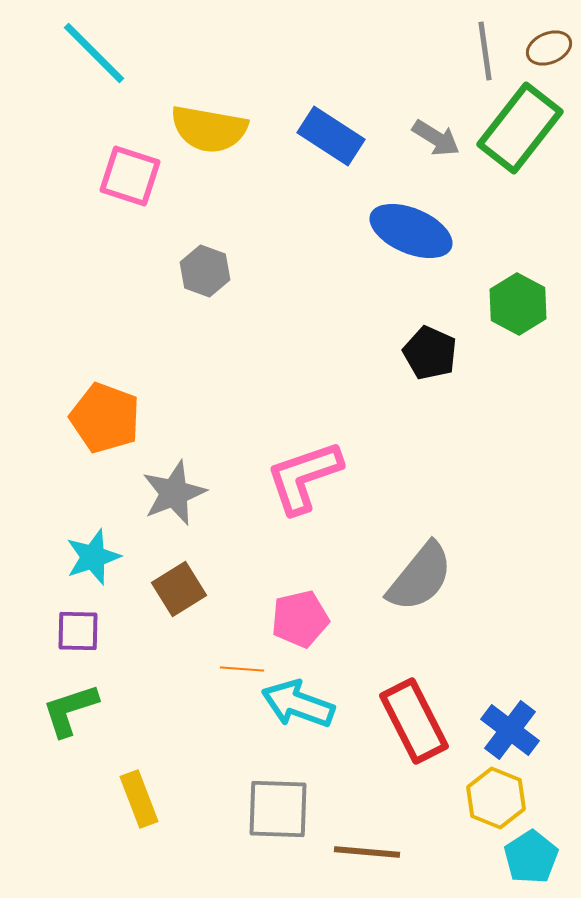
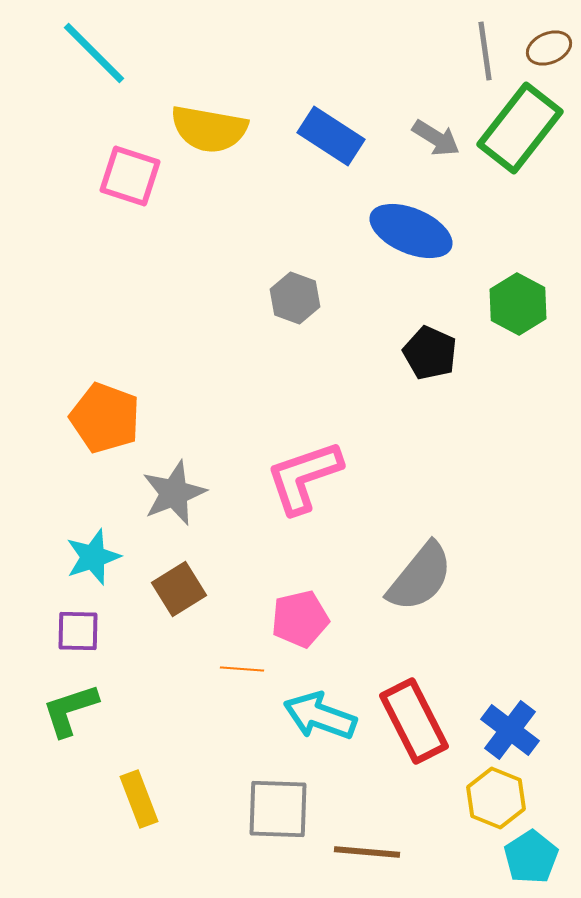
gray hexagon: moved 90 px right, 27 px down
cyan arrow: moved 22 px right, 12 px down
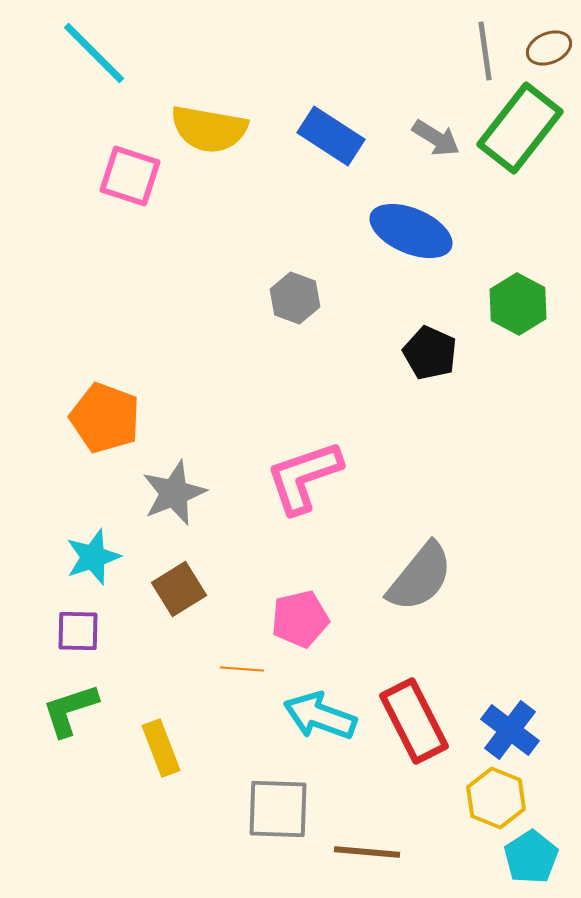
yellow rectangle: moved 22 px right, 51 px up
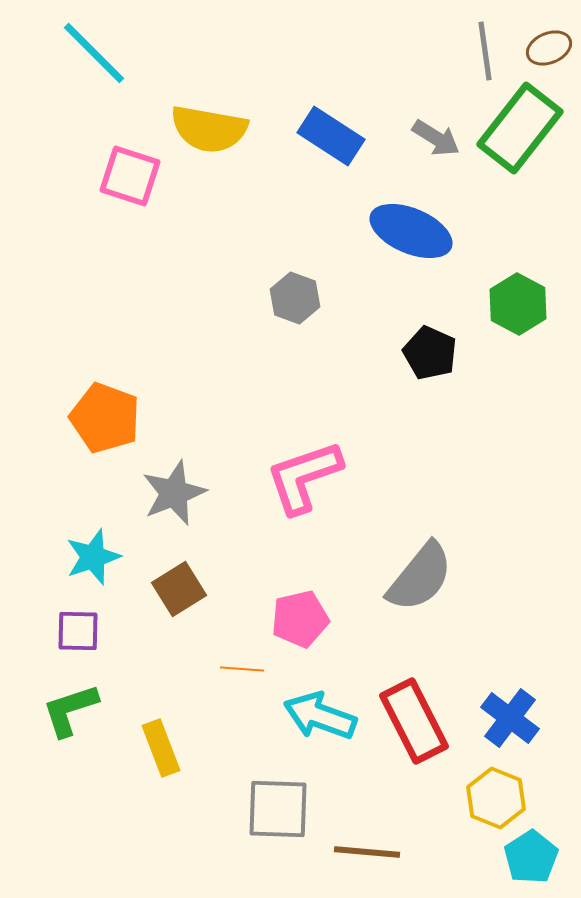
blue cross: moved 12 px up
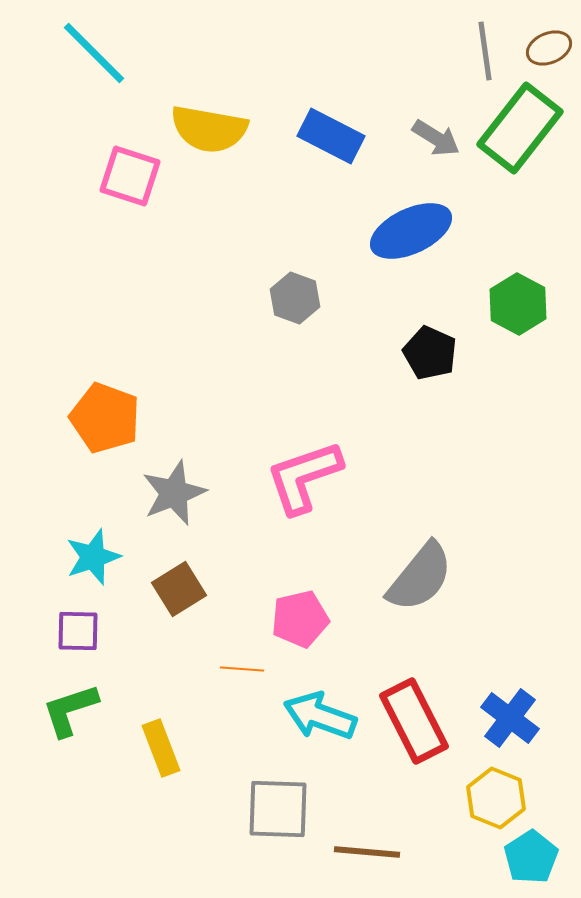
blue rectangle: rotated 6 degrees counterclockwise
blue ellipse: rotated 48 degrees counterclockwise
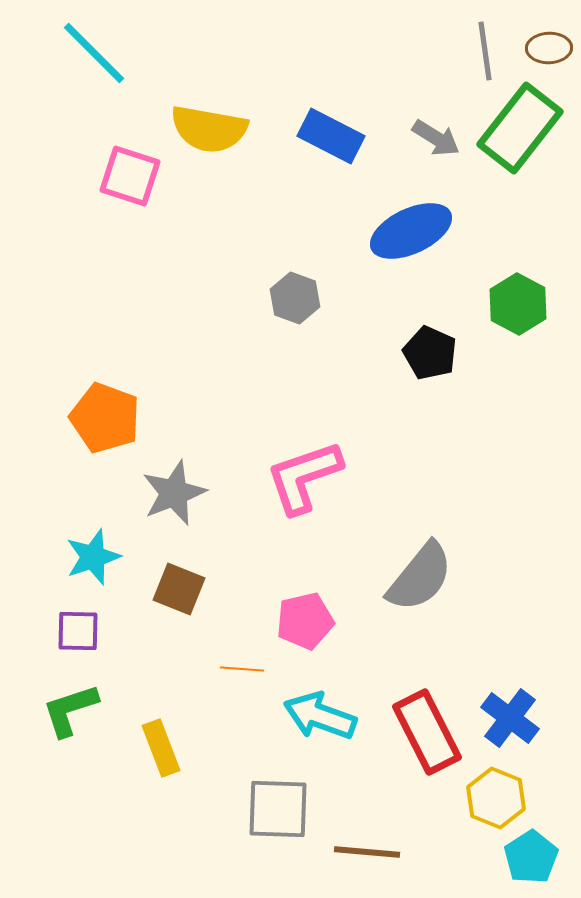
brown ellipse: rotated 21 degrees clockwise
brown square: rotated 36 degrees counterclockwise
pink pentagon: moved 5 px right, 2 px down
red rectangle: moved 13 px right, 11 px down
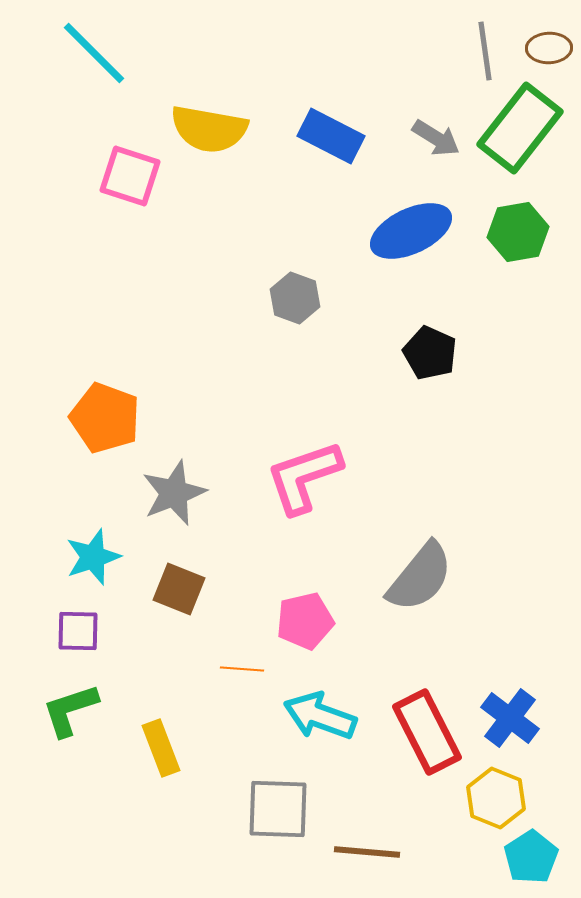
green hexagon: moved 72 px up; rotated 22 degrees clockwise
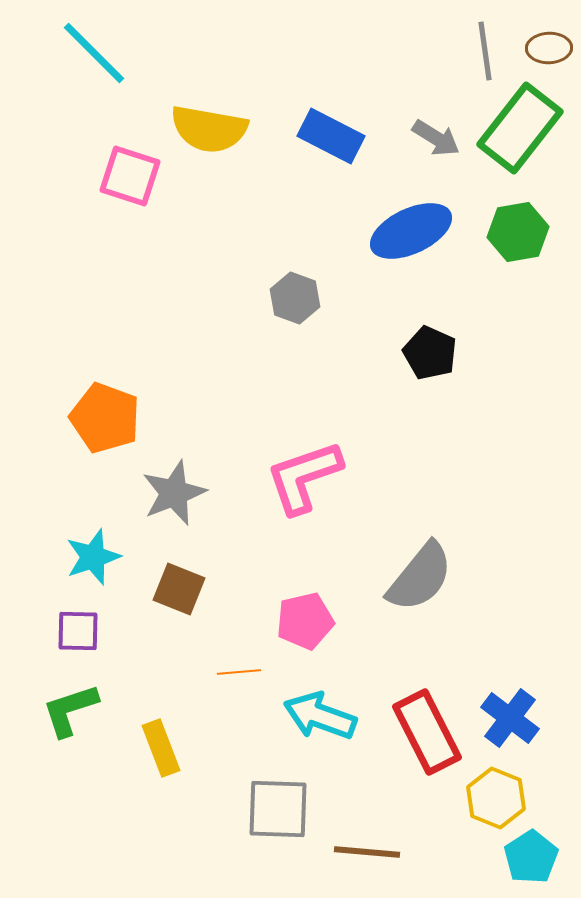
orange line: moved 3 px left, 3 px down; rotated 9 degrees counterclockwise
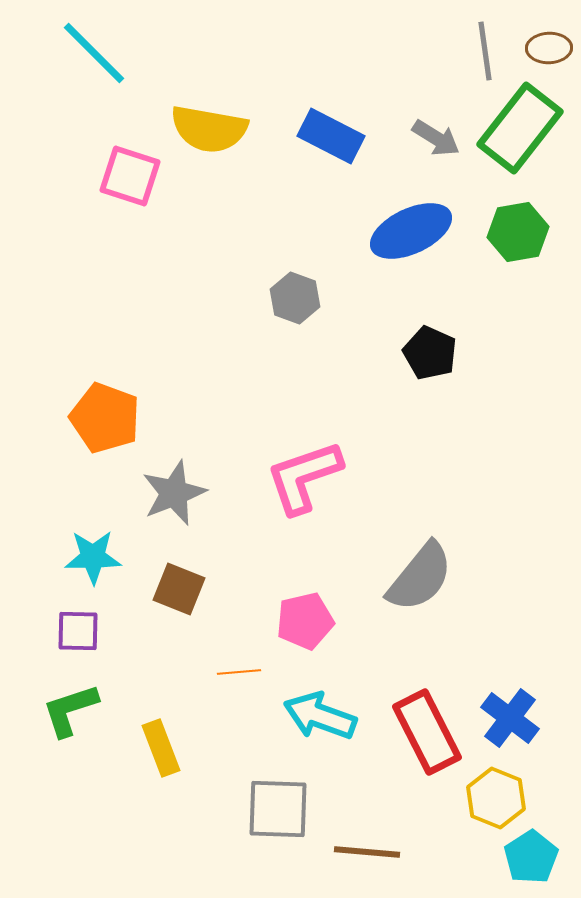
cyan star: rotated 18 degrees clockwise
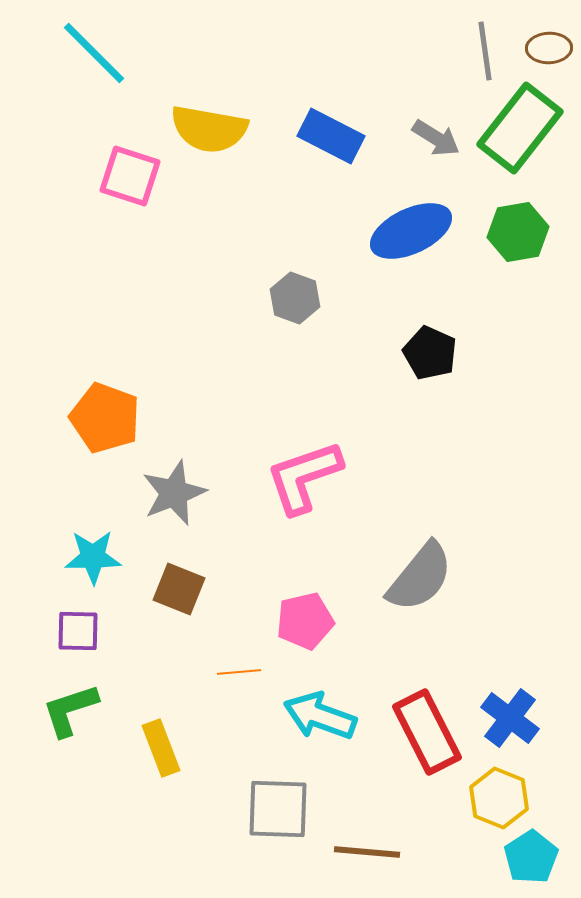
yellow hexagon: moved 3 px right
